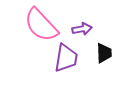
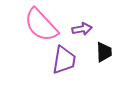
black trapezoid: moved 1 px up
purple trapezoid: moved 2 px left, 2 px down
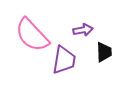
pink semicircle: moved 9 px left, 10 px down
purple arrow: moved 1 px right, 1 px down
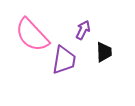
purple arrow: rotated 54 degrees counterclockwise
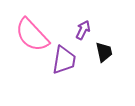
black trapezoid: rotated 10 degrees counterclockwise
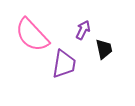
black trapezoid: moved 3 px up
purple trapezoid: moved 4 px down
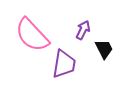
black trapezoid: rotated 15 degrees counterclockwise
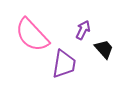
black trapezoid: rotated 15 degrees counterclockwise
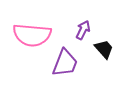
pink semicircle: rotated 42 degrees counterclockwise
purple trapezoid: moved 1 px right, 1 px up; rotated 12 degrees clockwise
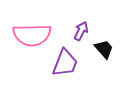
purple arrow: moved 2 px left, 1 px down
pink semicircle: rotated 6 degrees counterclockwise
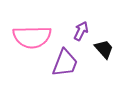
pink semicircle: moved 2 px down
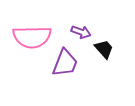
purple arrow: moved 1 px down; rotated 84 degrees clockwise
